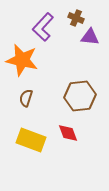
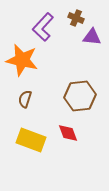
purple triangle: moved 2 px right
brown semicircle: moved 1 px left, 1 px down
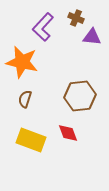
orange star: moved 2 px down
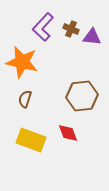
brown cross: moved 5 px left, 11 px down
brown hexagon: moved 2 px right
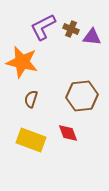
purple L-shape: rotated 20 degrees clockwise
brown semicircle: moved 6 px right
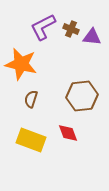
orange star: moved 1 px left, 2 px down
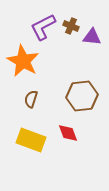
brown cross: moved 3 px up
orange star: moved 2 px right, 3 px up; rotated 16 degrees clockwise
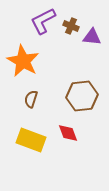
purple L-shape: moved 6 px up
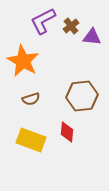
brown cross: rotated 28 degrees clockwise
brown semicircle: rotated 126 degrees counterclockwise
red diamond: moved 1 px left, 1 px up; rotated 25 degrees clockwise
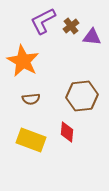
brown semicircle: rotated 12 degrees clockwise
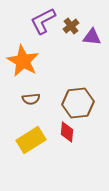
brown hexagon: moved 4 px left, 7 px down
yellow rectangle: rotated 52 degrees counterclockwise
